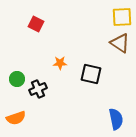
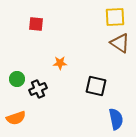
yellow square: moved 7 px left
red square: rotated 21 degrees counterclockwise
black square: moved 5 px right, 12 px down
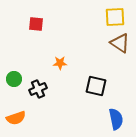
green circle: moved 3 px left
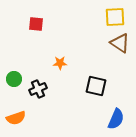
blue semicircle: rotated 35 degrees clockwise
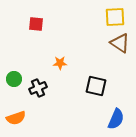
black cross: moved 1 px up
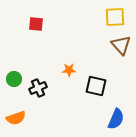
brown triangle: moved 1 px right, 2 px down; rotated 15 degrees clockwise
orange star: moved 9 px right, 7 px down
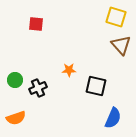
yellow square: moved 1 px right; rotated 20 degrees clockwise
green circle: moved 1 px right, 1 px down
blue semicircle: moved 3 px left, 1 px up
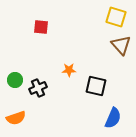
red square: moved 5 px right, 3 px down
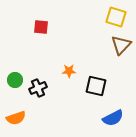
brown triangle: rotated 25 degrees clockwise
orange star: moved 1 px down
blue semicircle: rotated 40 degrees clockwise
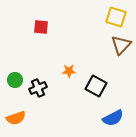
black square: rotated 15 degrees clockwise
